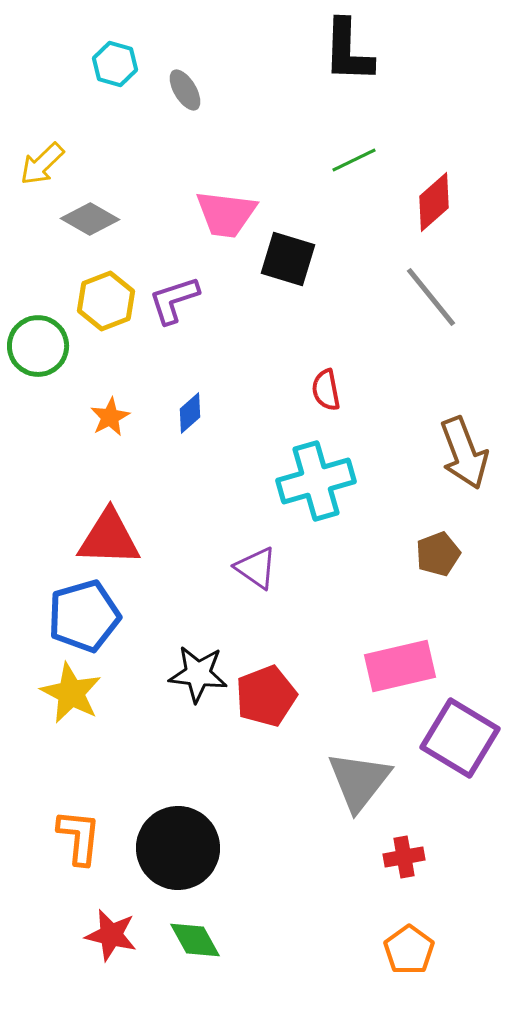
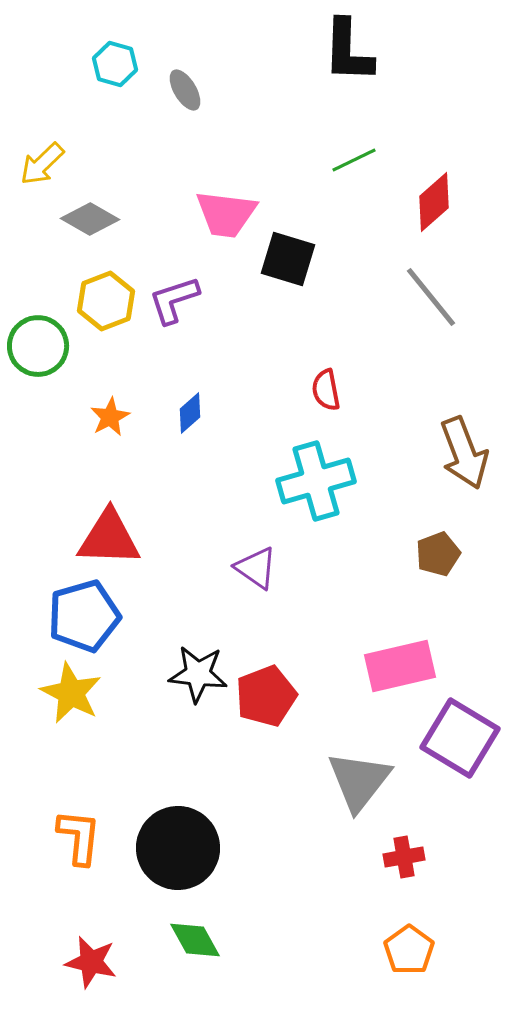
red star: moved 20 px left, 27 px down
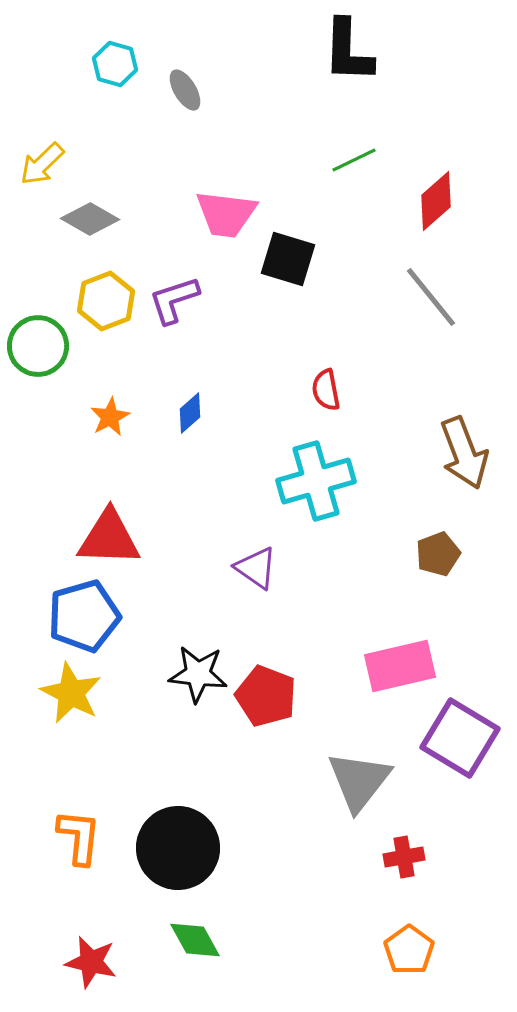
red diamond: moved 2 px right, 1 px up
red pentagon: rotated 30 degrees counterclockwise
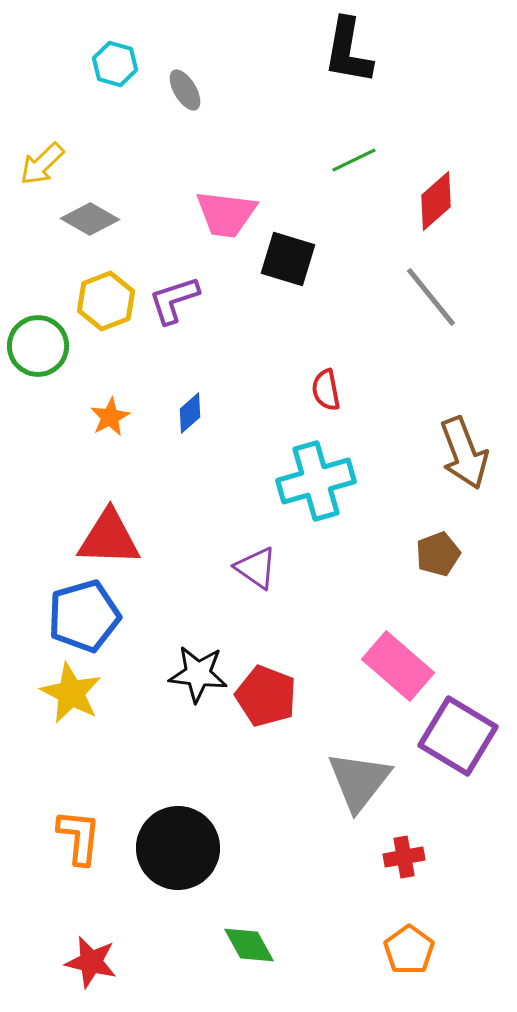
black L-shape: rotated 8 degrees clockwise
pink rectangle: moved 2 px left; rotated 54 degrees clockwise
purple square: moved 2 px left, 2 px up
green diamond: moved 54 px right, 5 px down
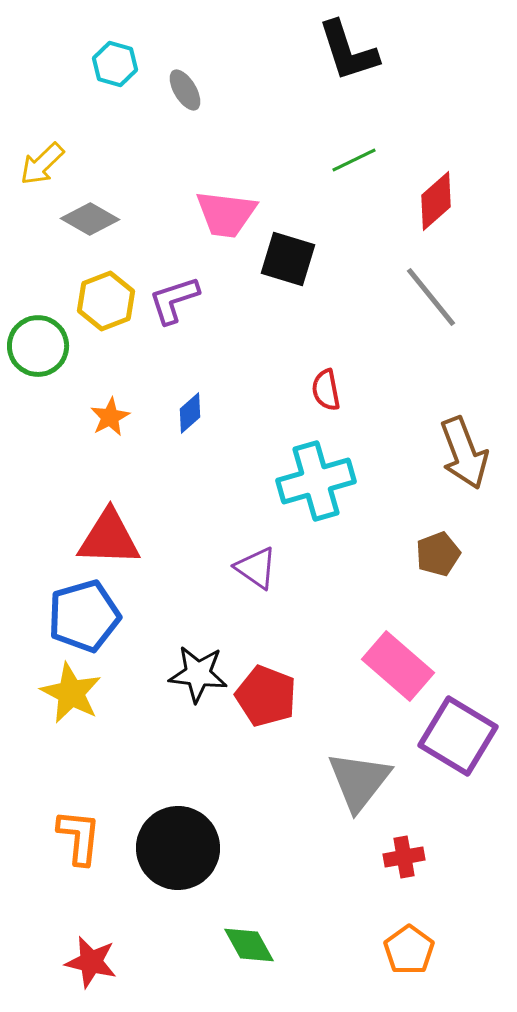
black L-shape: rotated 28 degrees counterclockwise
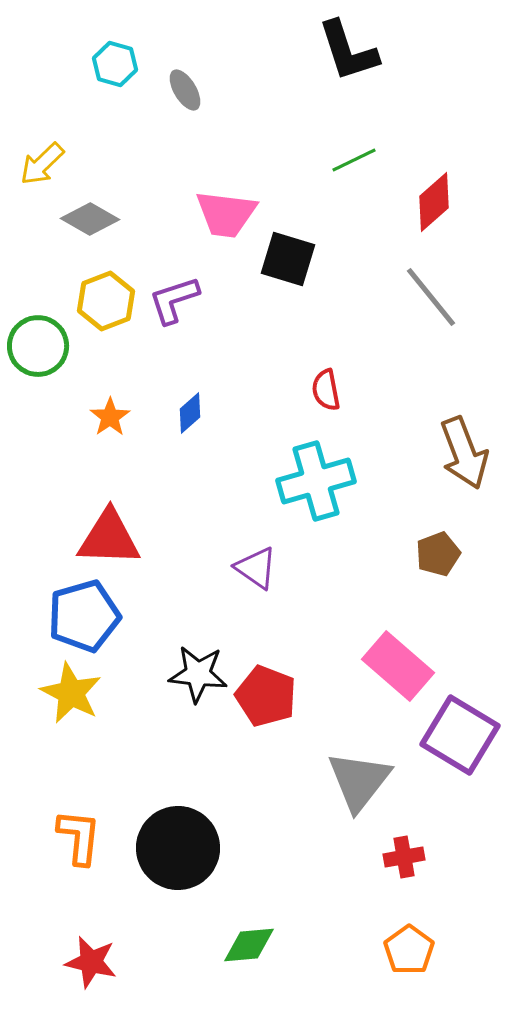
red diamond: moved 2 px left, 1 px down
orange star: rotated 6 degrees counterclockwise
purple square: moved 2 px right, 1 px up
green diamond: rotated 66 degrees counterclockwise
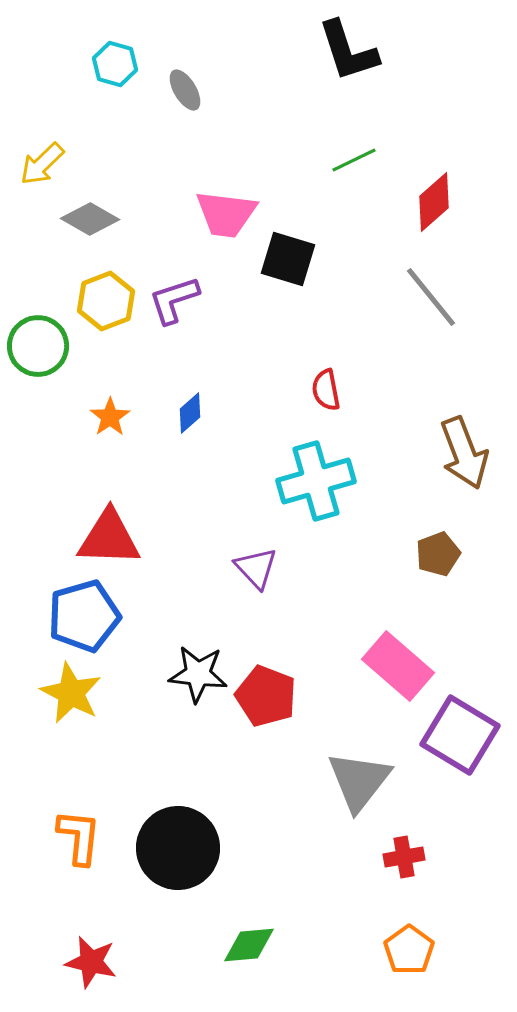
purple triangle: rotated 12 degrees clockwise
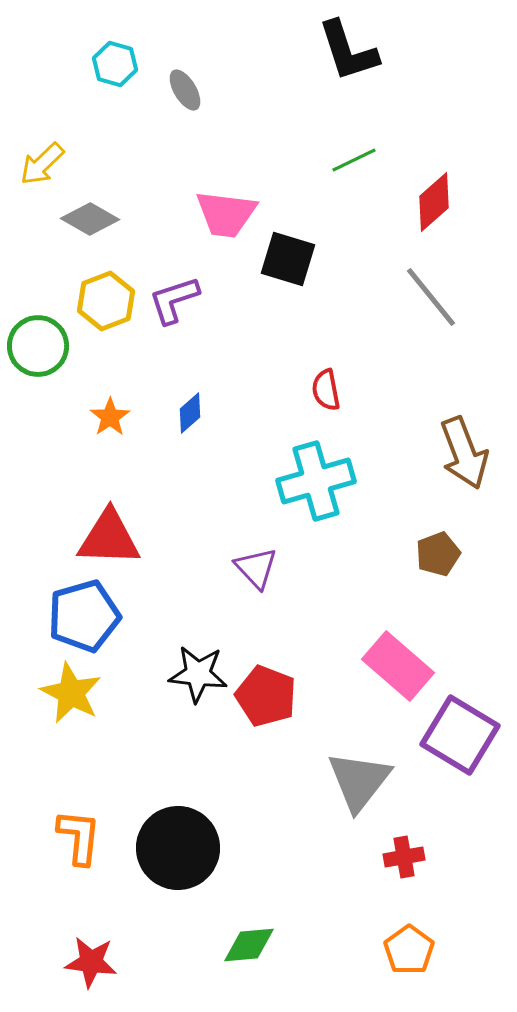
red star: rotated 6 degrees counterclockwise
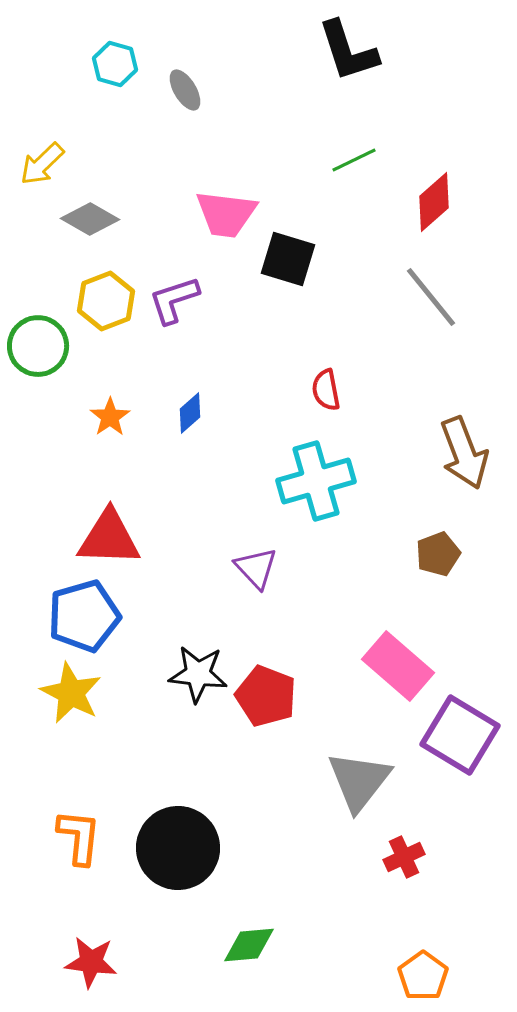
red cross: rotated 15 degrees counterclockwise
orange pentagon: moved 14 px right, 26 px down
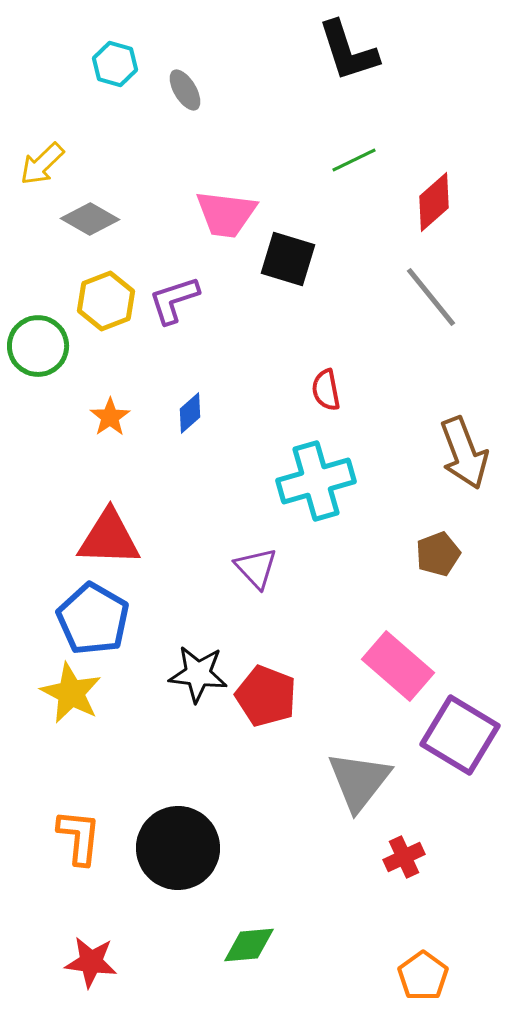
blue pentagon: moved 9 px right, 3 px down; rotated 26 degrees counterclockwise
